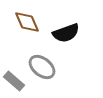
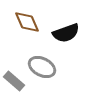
gray ellipse: rotated 12 degrees counterclockwise
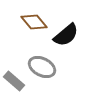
brown diamond: moved 7 px right; rotated 16 degrees counterclockwise
black semicircle: moved 2 px down; rotated 20 degrees counterclockwise
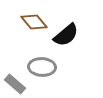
gray ellipse: rotated 24 degrees counterclockwise
gray rectangle: moved 1 px right, 3 px down
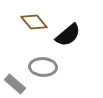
black semicircle: moved 2 px right
gray ellipse: moved 1 px right
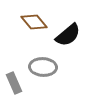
gray rectangle: moved 1 px left, 1 px up; rotated 25 degrees clockwise
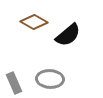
brown diamond: rotated 20 degrees counterclockwise
gray ellipse: moved 7 px right, 12 px down
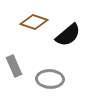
brown diamond: rotated 12 degrees counterclockwise
gray rectangle: moved 17 px up
